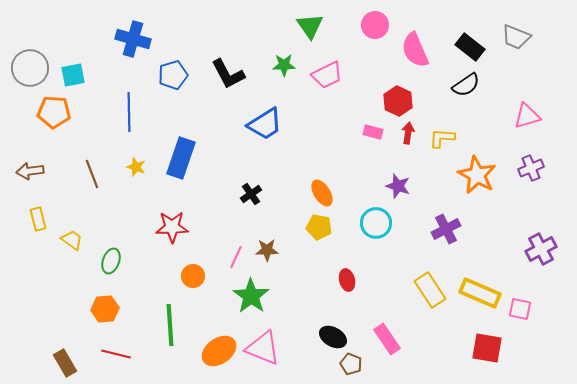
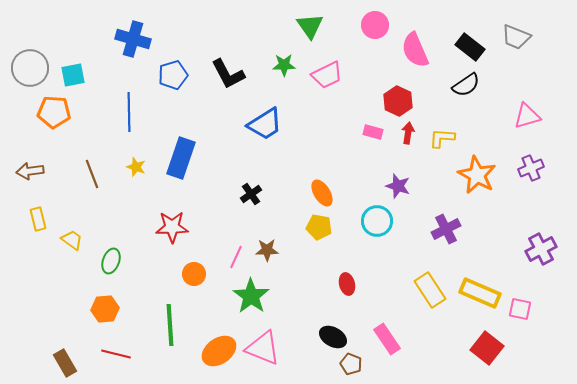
cyan circle at (376, 223): moved 1 px right, 2 px up
orange circle at (193, 276): moved 1 px right, 2 px up
red ellipse at (347, 280): moved 4 px down
red square at (487, 348): rotated 28 degrees clockwise
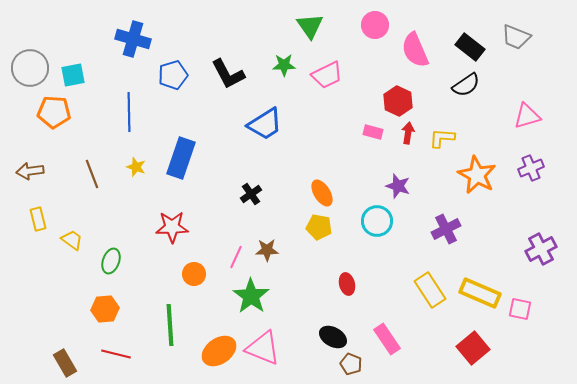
red square at (487, 348): moved 14 px left; rotated 12 degrees clockwise
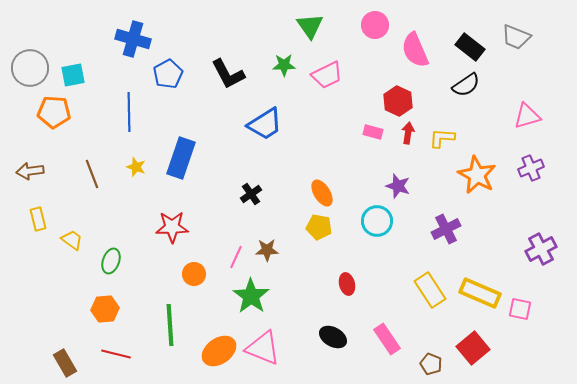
blue pentagon at (173, 75): moved 5 px left, 1 px up; rotated 12 degrees counterclockwise
brown pentagon at (351, 364): moved 80 px right
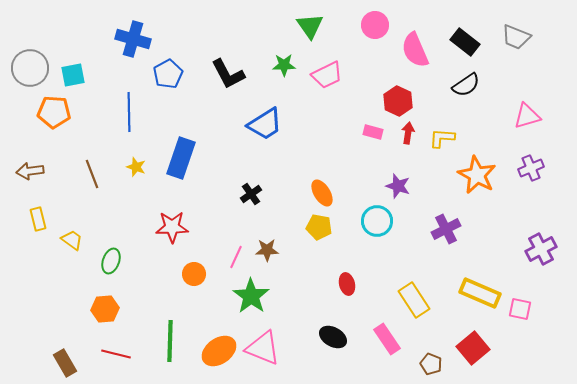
black rectangle at (470, 47): moved 5 px left, 5 px up
yellow rectangle at (430, 290): moved 16 px left, 10 px down
green line at (170, 325): moved 16 px down; rotated 6 degrees clockwise
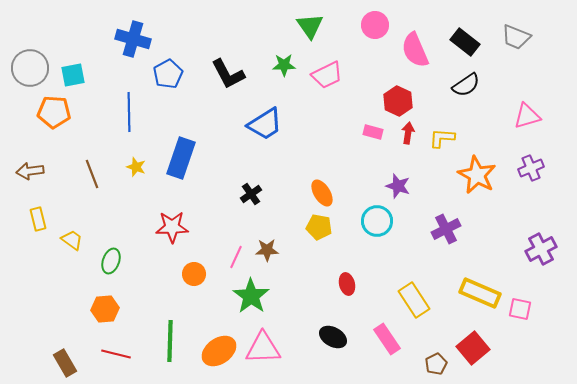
pink triangle at (263, 348): rotated 24 degrees counterclockwise
brown pentagon at (431, 364): moved 5 px right; rotated 25 degrees clockwise
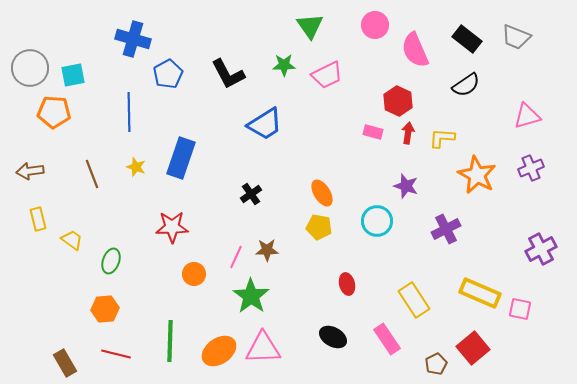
black rectangle at (465, 42): moved 2 px right, 3 px up
purple star at (398, 186): moved 8 px right
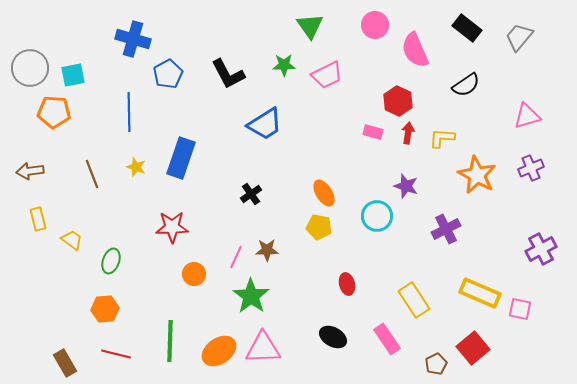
gray trapezoid at (516, 37): moved 3 px right; rotated 108 degrees clockwise
black rectangle at (467, 39): moved 11 px up
orange ellipse at (322, 193): moved 2 px right
cyan circle at (377, 221): moved 5 px up
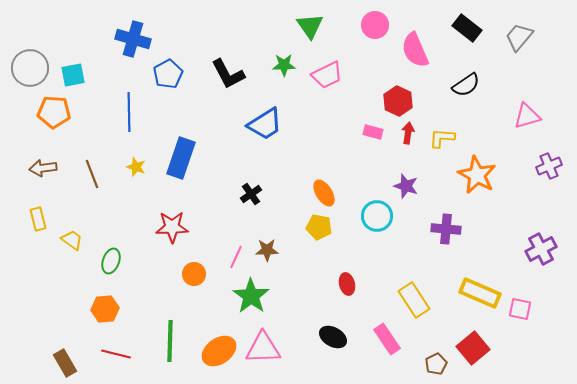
purple cross at (531, 168): moved 18 px right, 2 px up
brown arrow at (30, 171): moved 13 px right, 3 px up
purple cross at (446, 229): rotated 32 degrees clockwise
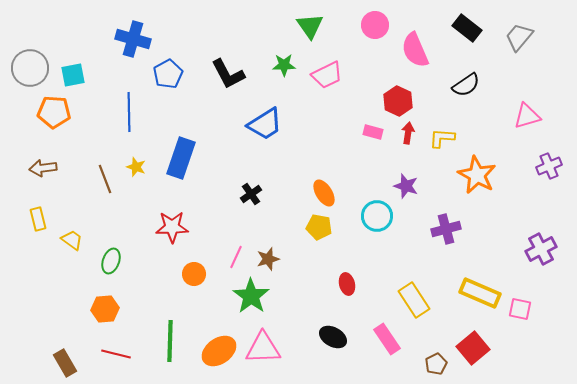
brown line at (92, 174): moved 13 px right, 5 px down
purple cross at (446, 229): rotated 20 degrees counterclockwise
brown star at (267, 250): moved 1 px right, 9 px down; rotated 15 degrees counterclockwise
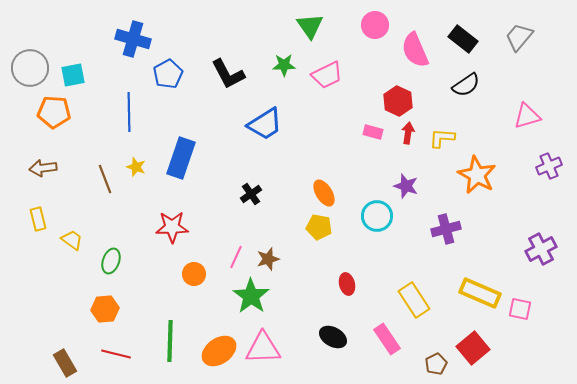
black rectangle at (467, 28): moved 4 px left, 11 px down
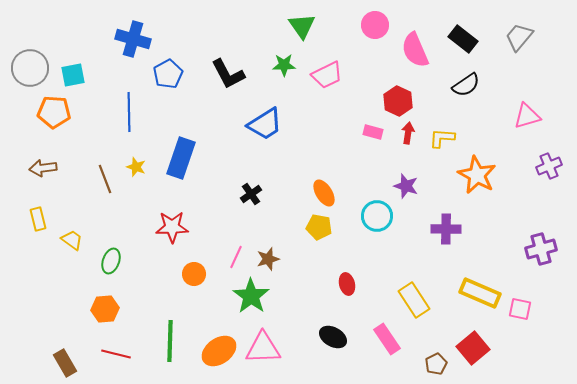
green triangle at (310, 26): moved 8 px left
purple cross at (446, 229): rotated 16 degrees clockwise
purple cross at (541, 249): rotated 12 degrees clockwise
